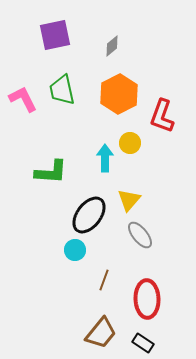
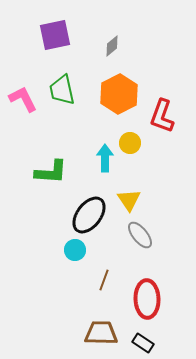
yellow triangle: rotated 15 degrees counterclockwise
brown trapezoid: rotated 128 degrees counterclockwise
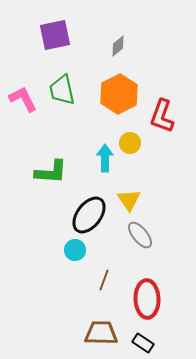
gray diamond: moved 6 px right
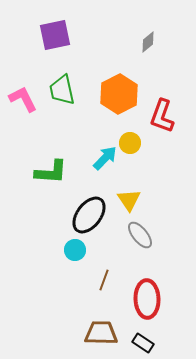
gray diamond: moved 30 px right, 4 px up
cyan arrow: rotated 44 degrees clockwise
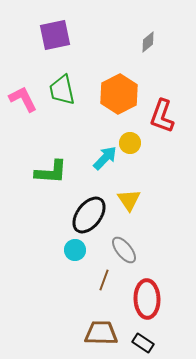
gray ellipse: moved 16 px left, 15 px down
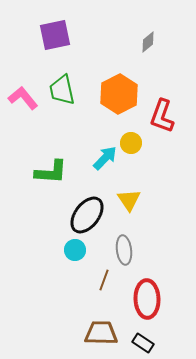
pink L-shape: moved 1 px up; rotated 12 degrees counterclockwise
yellow circle: moved 1 px right
black ellipse: moved 2 px left
gray ellipse: rotated 32 degrees clockwise
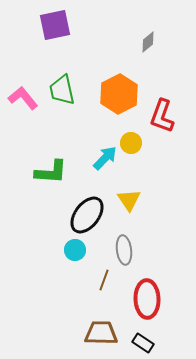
purple square: moved 10 px up
